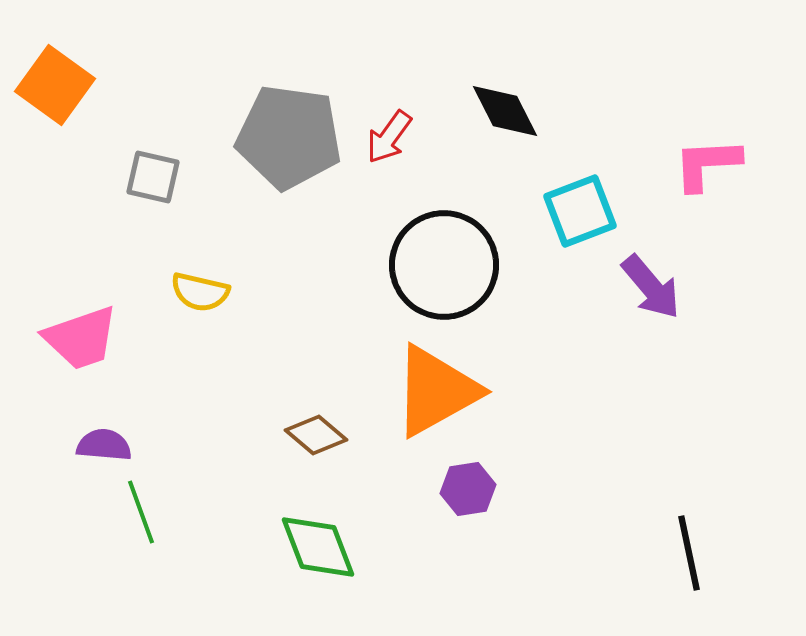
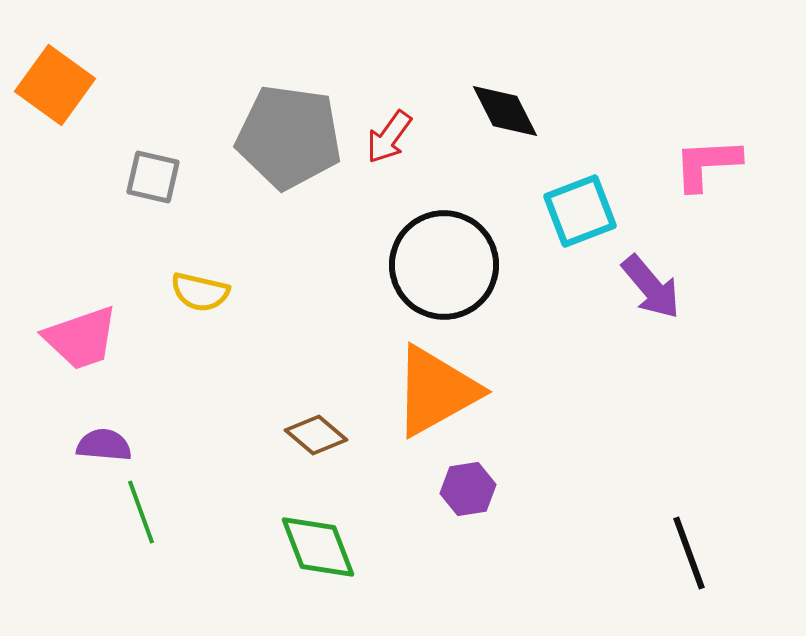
black line: rotated 8 degrees counterclockwise
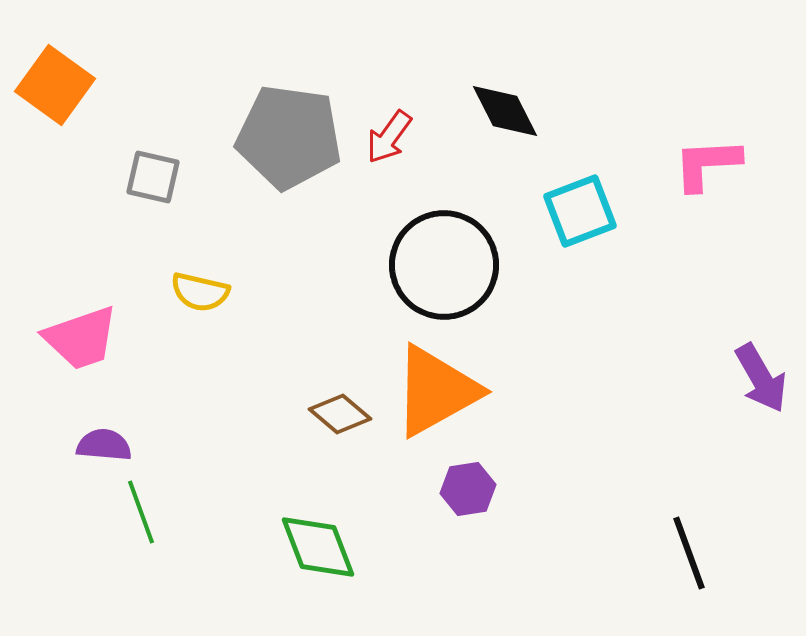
purple arrow: moved 110 px right, 91 px down; rotated 10 degrees clockwise
brown diamond: moved 24 px right, 21 px up
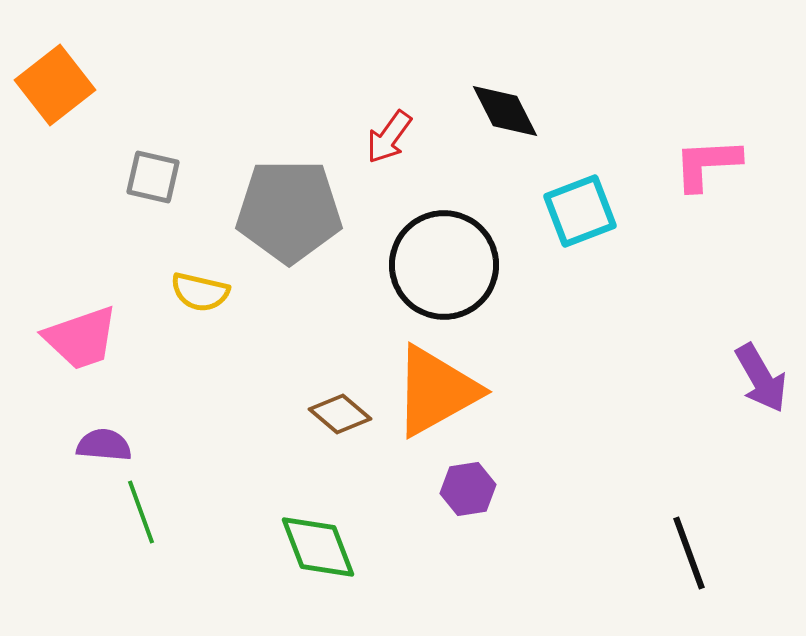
orange square: rotated 16 degrees clockwise
gray pentagon: moved 74 px down; rotated 8 degrees counterclockwise
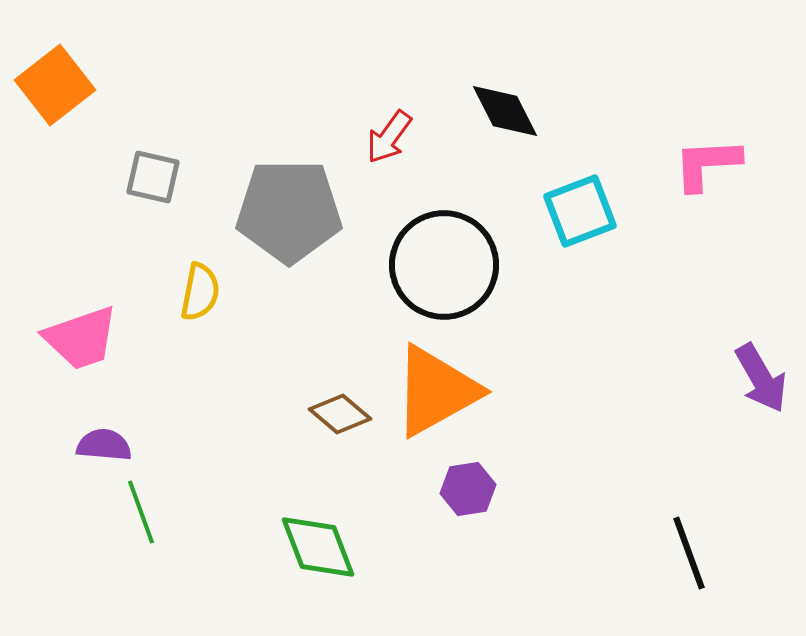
yellow semicircle: rotated 92 degrees counterclockwise
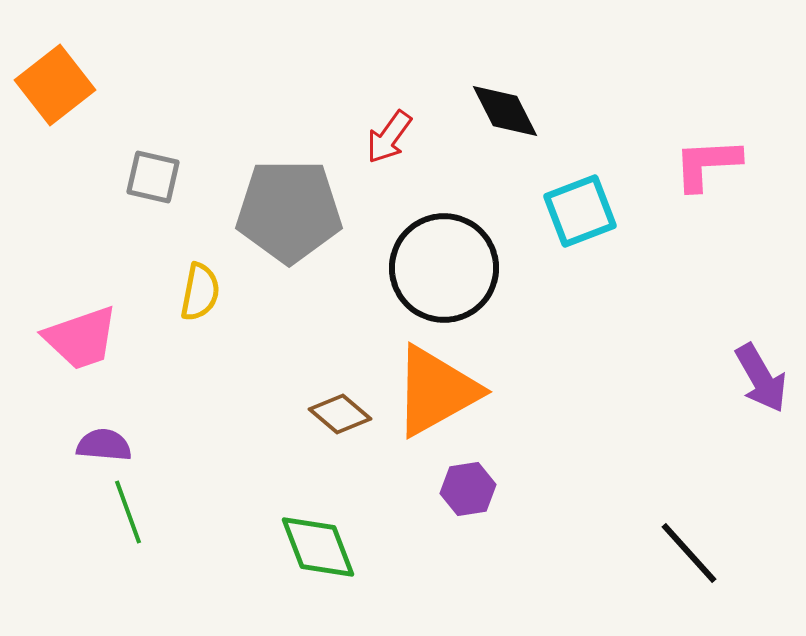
black circle: moved 3 px down
green line: moved 13 px left
black line: rotated 22 degrees counterclockwise
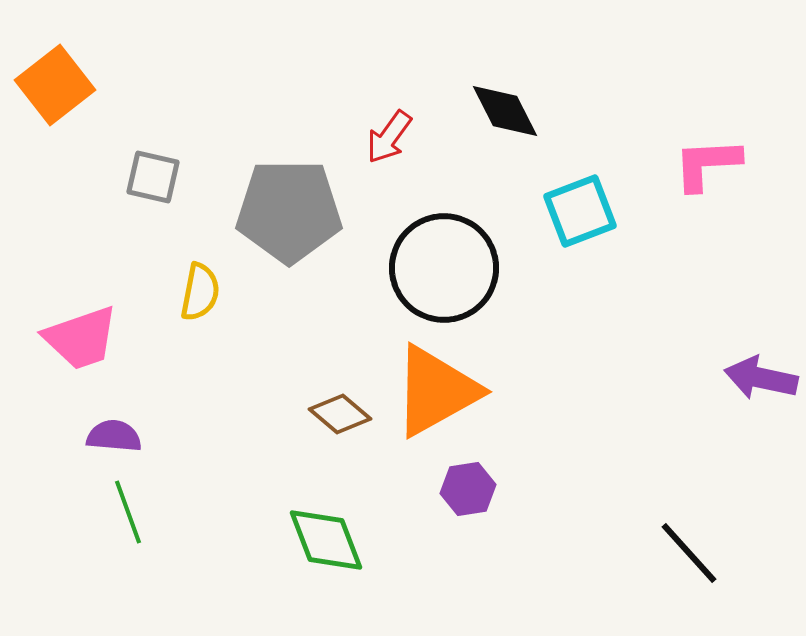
purple arrow: rotated 132 degrees clockwise
purple semicircle: moved 10 px right, 9 px up
green diamond: moved 8 px right, 7 px up
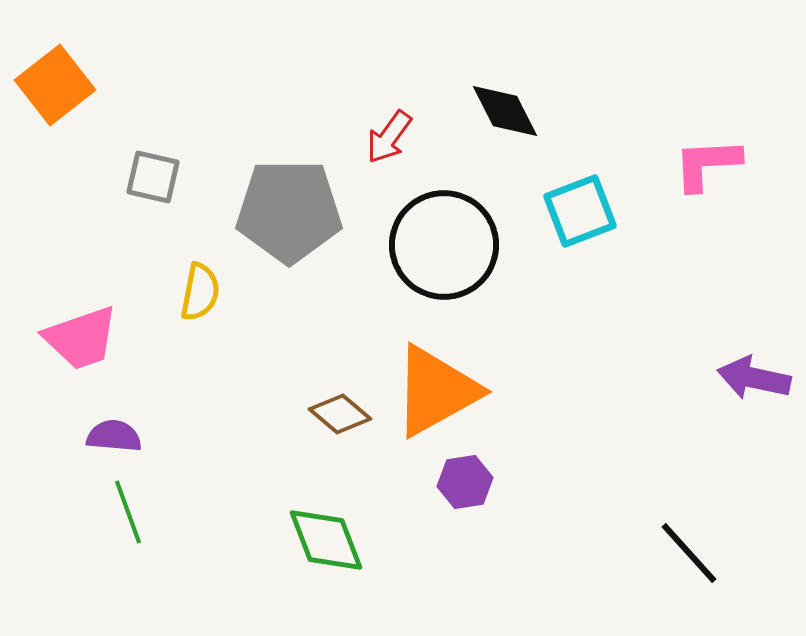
black circle: moved 23 px up
purple arrow: moved 7 px left
purple hexagon: moved 3 px left, 7 px up
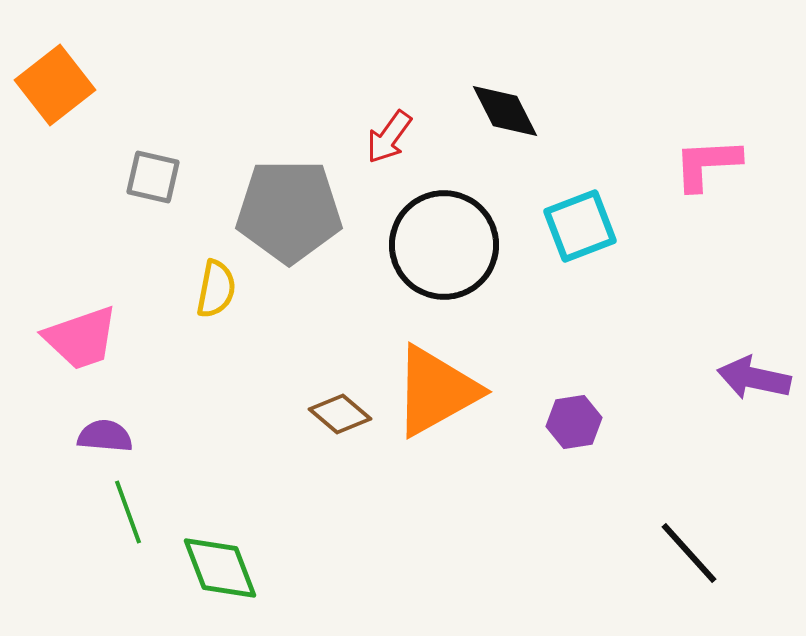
cyan square: moved 15 px down
yellow semicircle: moved 16 px right, 3 px up
purple semicircle: moved 9 px left
purple hexagon: moved 109 px right, 60 px up
green diamond: moved 106 px left, 28 px down
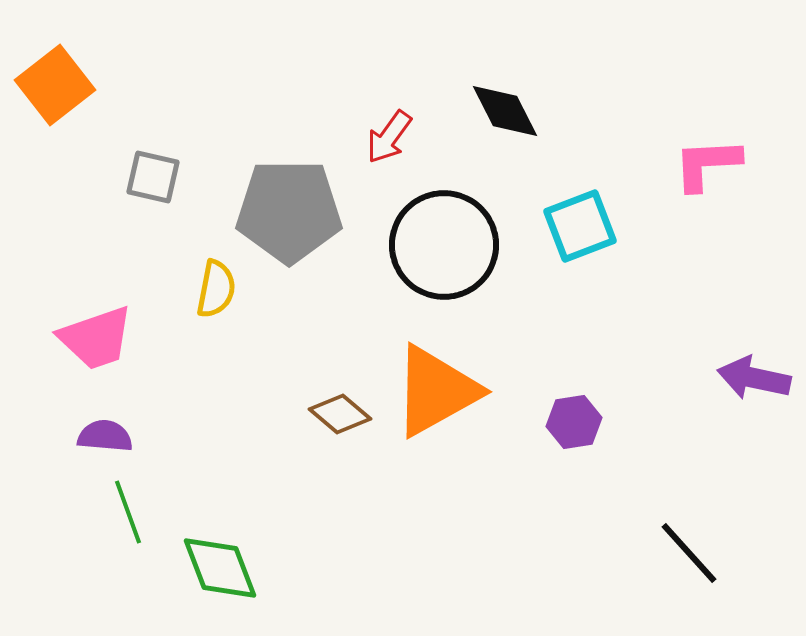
pink trapezoid: moved 15 px right
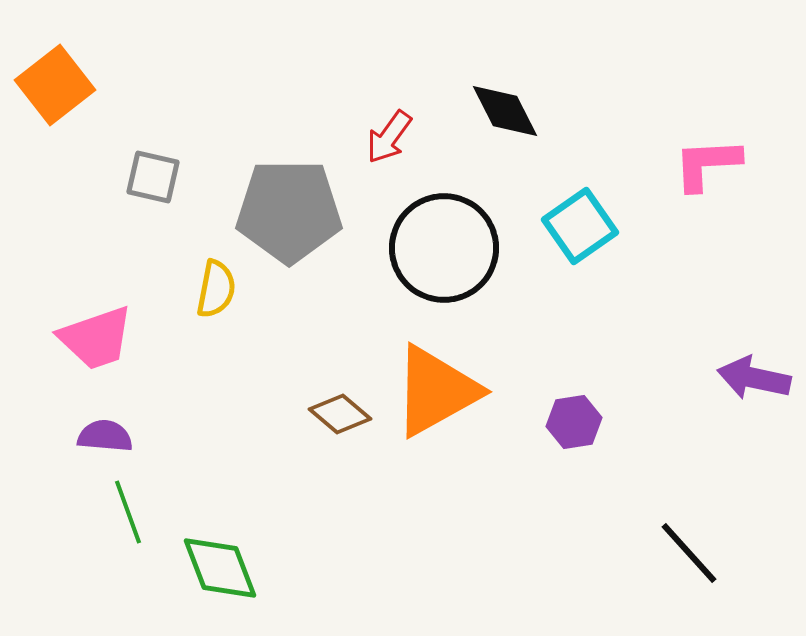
cyan square: rotated 14 degrees counterclockwise
black circle: moved 3 px down
